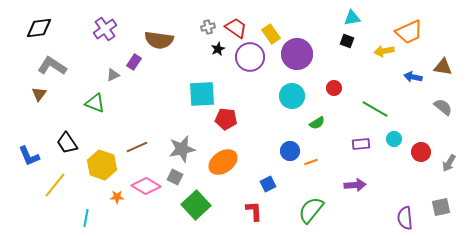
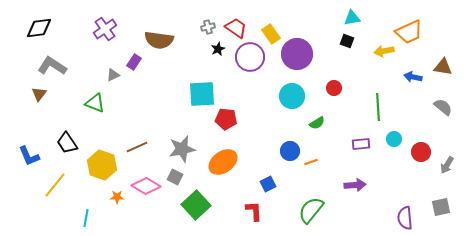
green line at (375, 109): moved 3 px right, 2 px up; rotated 56 degrees clockwise
gray arrow at (449, 163): moved 2 px left, 2 px down
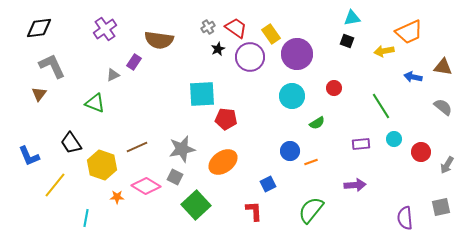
gray cross at (208, 27): rotated 16 degrees counterclockwise
gray L-shape at (52, 66): rotated 32 degrees clockwise
green line at (378, 107): moved 3 px right, 1 px up; rotated 28 degrees counterclockwise
black trapezoid at (67, 143): moved 4 px right
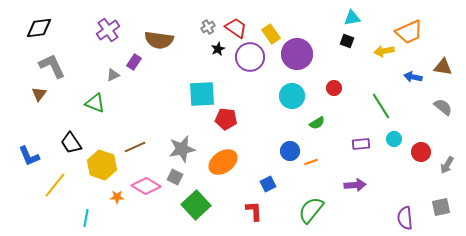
purple cross at (105, 29): moved 3 px right, 1 px down
brown line at (137, 147): moved 2 px left
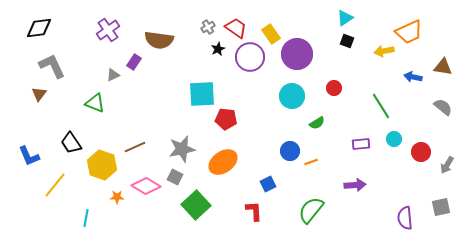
cyan triangle at (352, 18): moved 7 px left; rotated 24 degrees counterclockwise
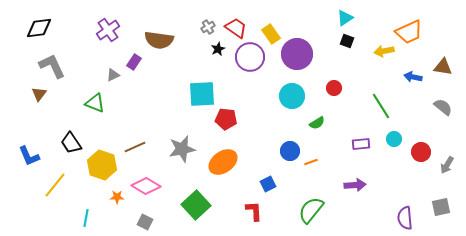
gray square at (175, 177): moved 30 px left, 45 px down
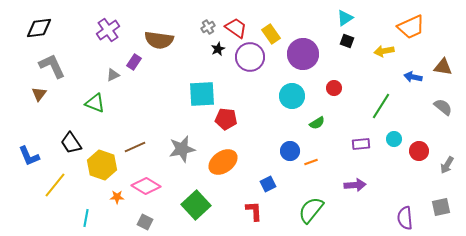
orange trapezoid at (409, 32): moved 2 px right, 5 px up
purple circle at (297, 54): moved 6 px right
green line at (381, 106): rotated 64 degrees clockwise
red circle at (421, 152): moved 2 px left, 1 px up
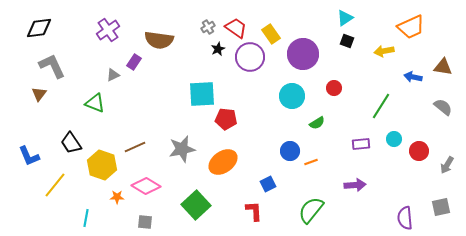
gray square at (145, 222): rotated 21 degrees counterclockwise
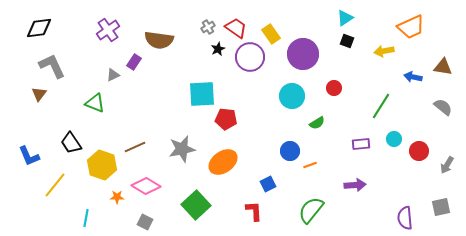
orange line at (311, 162): moved 1 px left, 3 px down
gray square at (145, 222): rotated 21 degrees clockwise
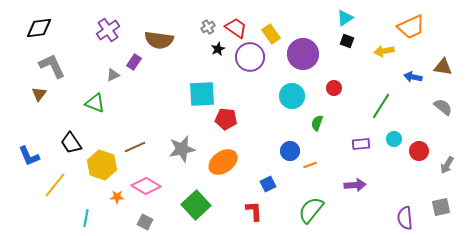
green semicircle at (317, 123): rotated 140 degrees clockwise
